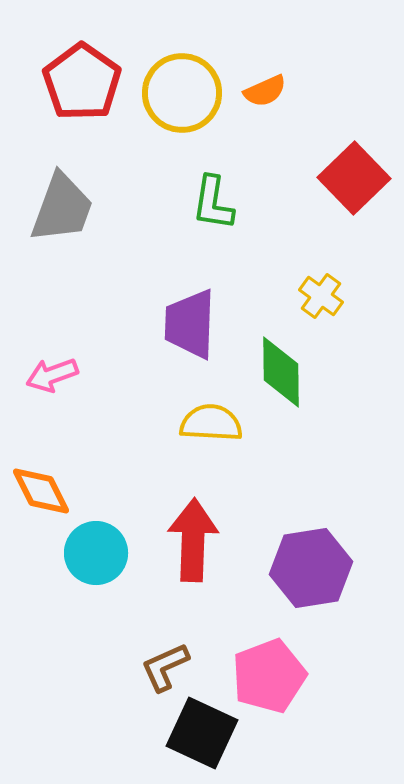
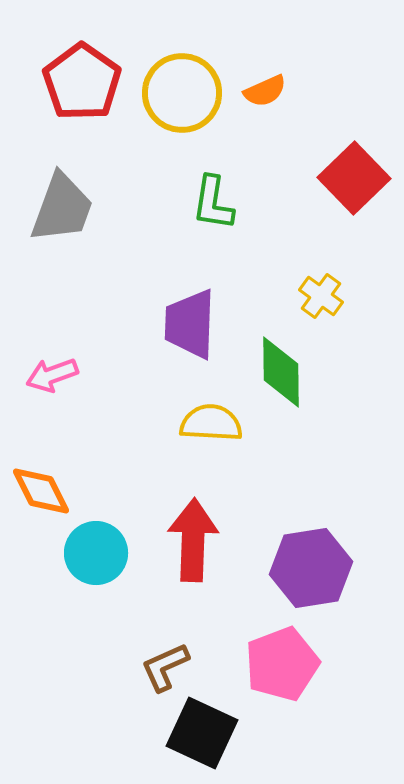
pink pentagon: moved 13 px right, 12 px up
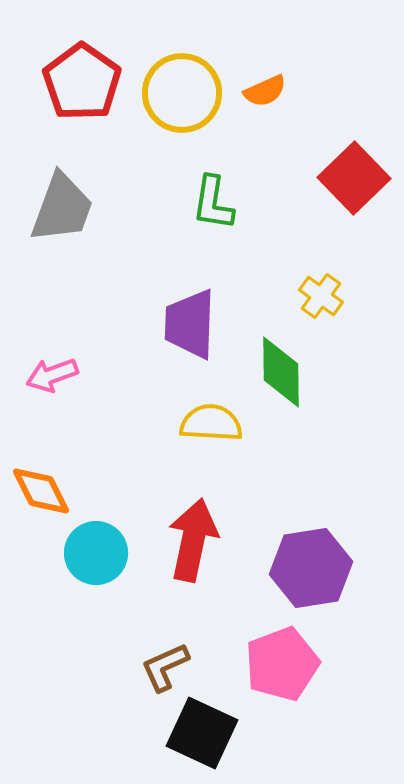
red arrow: rotated 10 degrees clockwise
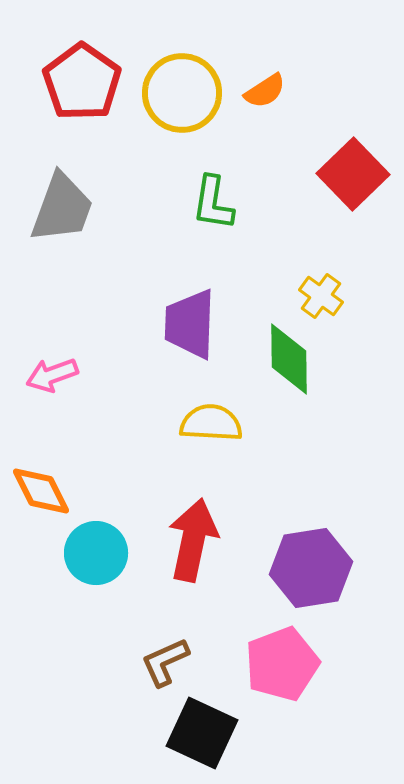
orange semicircle: rotated 9 degrees counterclockwise
red square: moved 1 px left, 4 px up
green diamond: moved 8 px right, 13 px up
brown L-shape: moved 5 px up
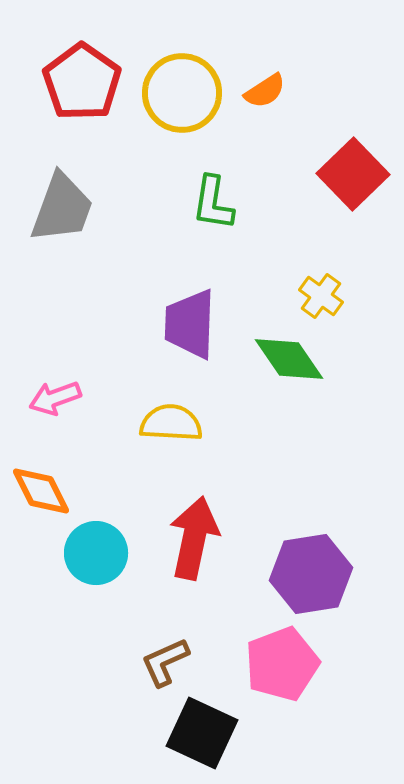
green diamond: rotated 34 degrees counterclockwise
pink arrow: moved 3 px right, 23 px down
yellow semicircle: moved 40 px left
red arrow: moved 1 px right, 2 px up
purple hexagon: moved 6 px down
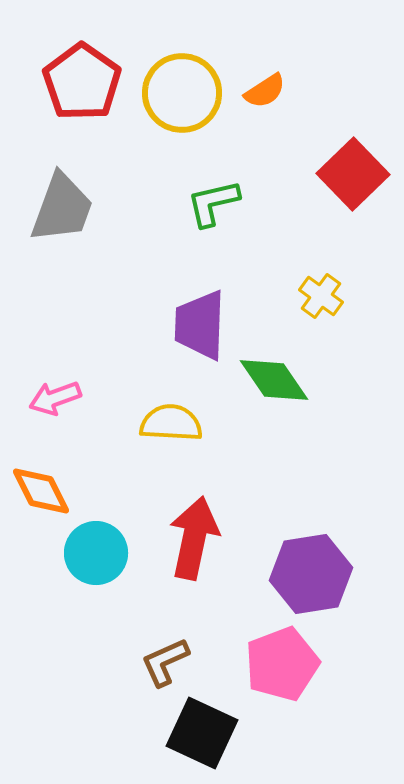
green L-shape: rotated 68 degrees clockwise
purple trapezoid: moved 10 px right, 1 px down
green diamond: moved 15 px left, 21 px down
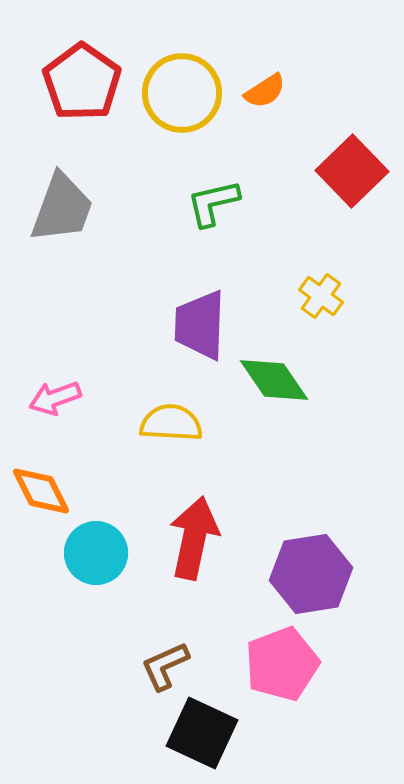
red square: moved 1 px left, 3 px up
brown L-shape: moved 4 px down
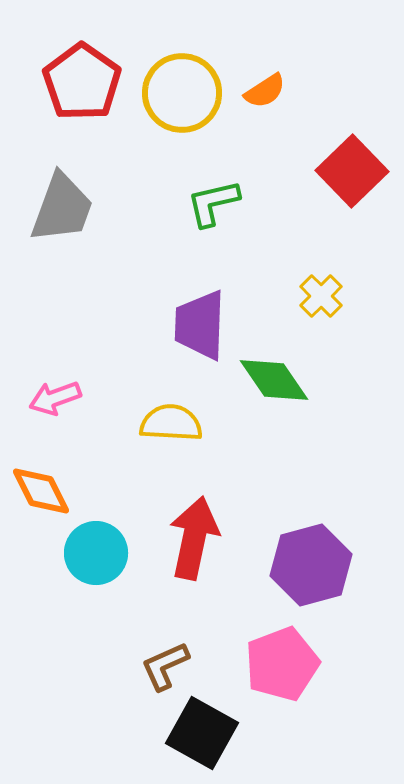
yellow cross: rotated 9 degrees clockwise
purple hexagon: moved 9 px up; rotated 6 degrees counterclockwise
black square: rotated 4 degrees clockwise
